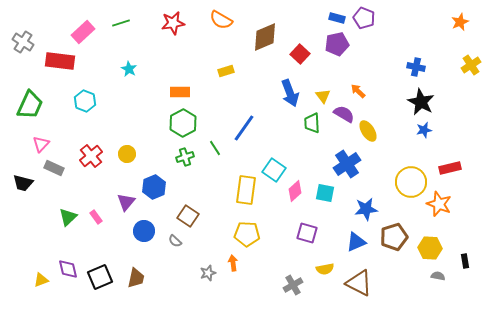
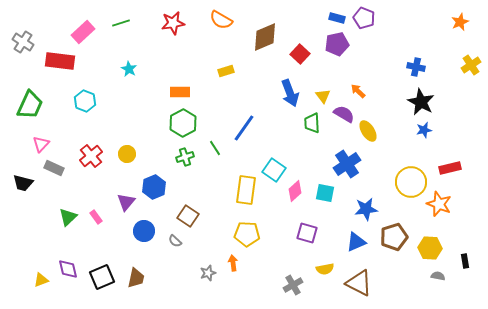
black square at (100, 277): moved 2 px right
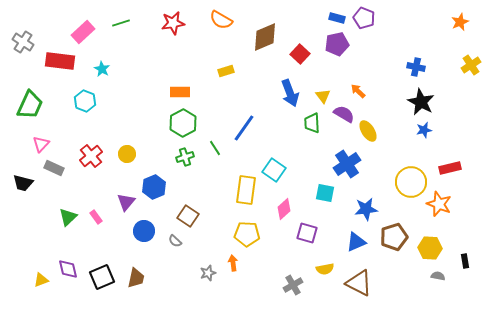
cyan star at (129, 69): moved 27 px left
pink diamond at (295, 191): moved 11 px left, 18 px down
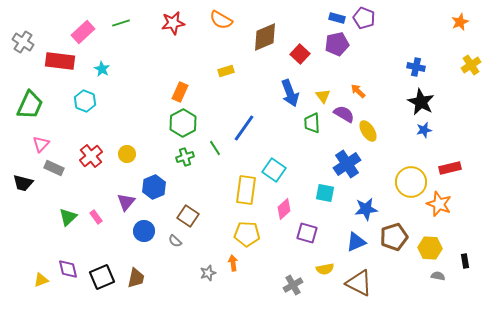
orange rectangle at (180, 92): rotated 66 degrees counterclockwise
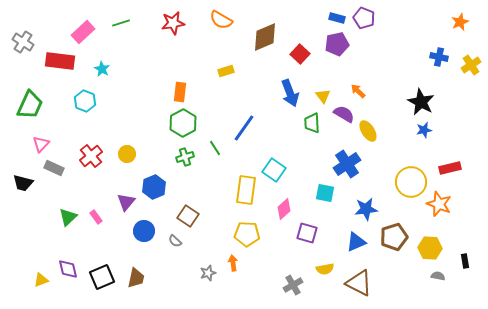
blue cross at (416, 67): moved 23 px right, 10 px up
orange rectangle at (180, 92): rotated 18 degrees counterclockwise
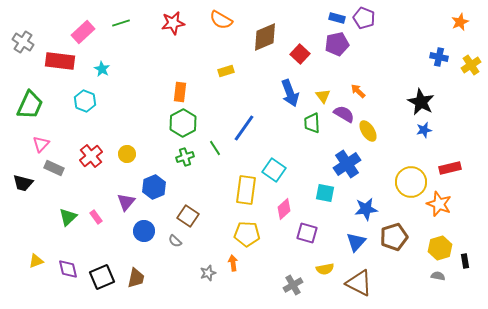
blue triangle at (356, 242): rotated 25 degrees counterclockwise
yellow hexagon at (430, 248): moved 10 px right; rotated 20 degrees counterclockwise
yellow triangle at (41, 280): moved 5 px left, 19 px up
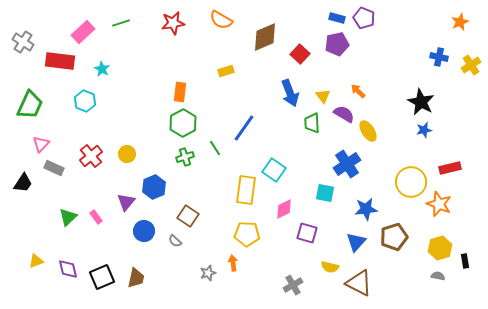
black trapezoid at (23, 183): rotated 70 degrees counterclockwise
pink diamond at (284, 209): rotated 15 degrees clockwise
yellow semicircle at (325, 269): moved 5 px right, 2 px up; rotated 24 degrees clockwise
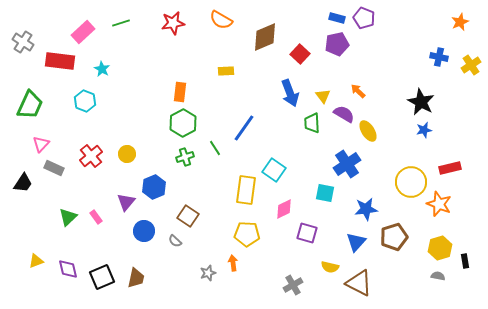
yellow rectangle at (226, 71): rotated 14 degrees clockwise
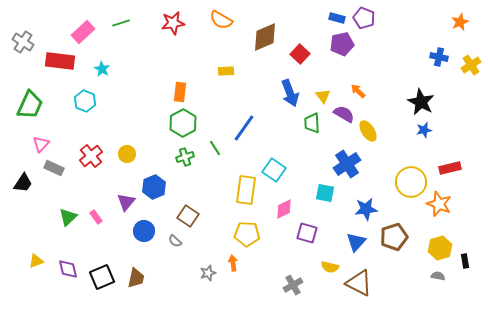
purple pentagon at (337, 44): moved 5 px right
